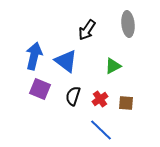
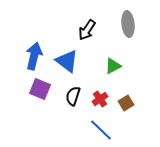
blue triangle: moved 1 px right
brown square: rotated 35 degrees counterclockwise
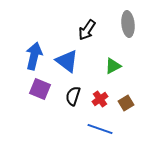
blue line: moved 1 px left, 1 px up; rotated 25 degrees counterclockwise
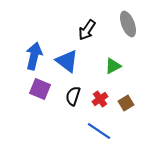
gray ellipse: rotated 15 degrees counterclockwise
blue line: moved 1 px left, 2 px down; rotated 15 degrees clockwise
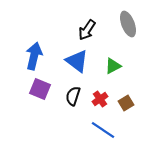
blue triangle: moved 10 px right
blue line: moved 4 px right, 1 px up
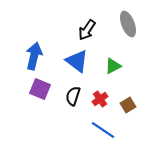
brown square: moved 2 px right, 2 px down
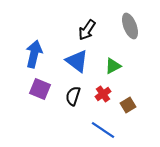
gray ellipse: moved 2 px right, 2 px down
blue arrow: moved 2 px up
red cross: moved 3 px right, 5 px up
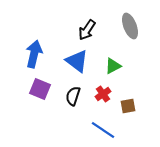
brown square: moved 1 px down; rotated 21 degrees clockwise
